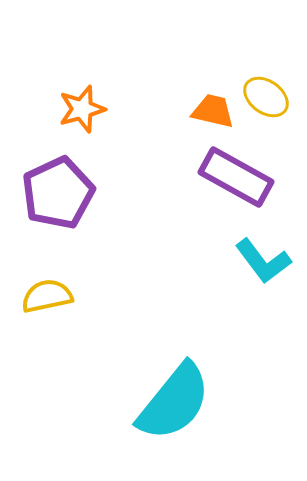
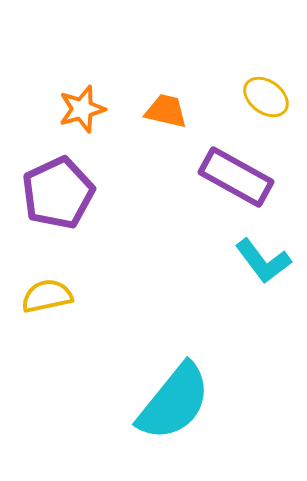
orange trapezoid: moved 47 px left
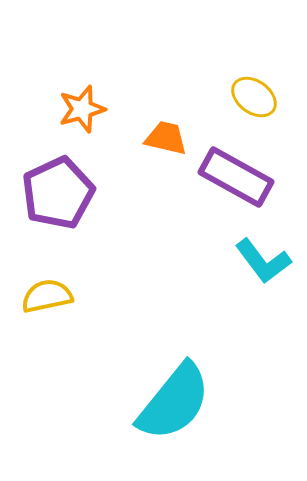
yellow ellipse: moved 12 px left
orange trapezoid: moved 27 px down
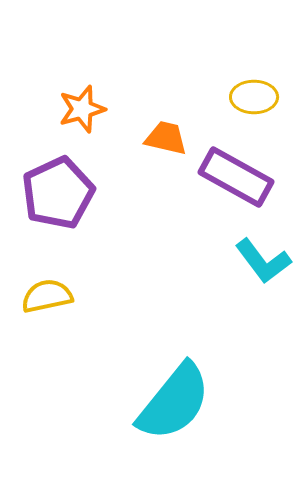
yellow ellipse: rotated 36 degrees counterclockwise
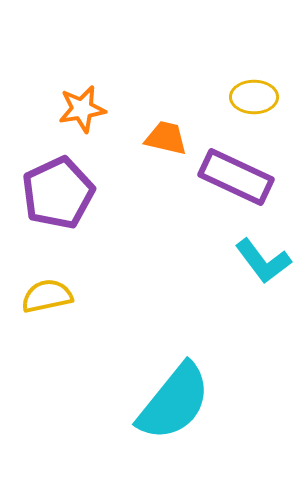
orange star: rotated 6 degrees clockwise
purple rectangle: rotated 4 degrees counterclockwise
